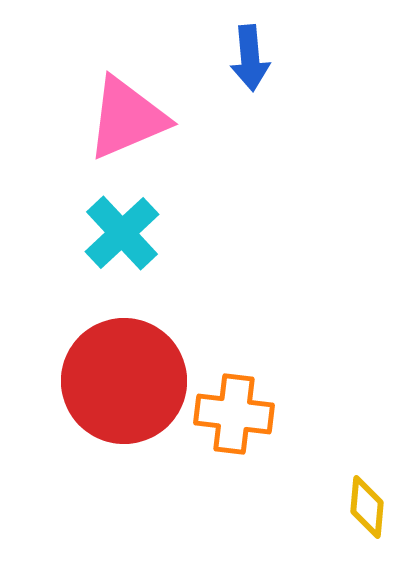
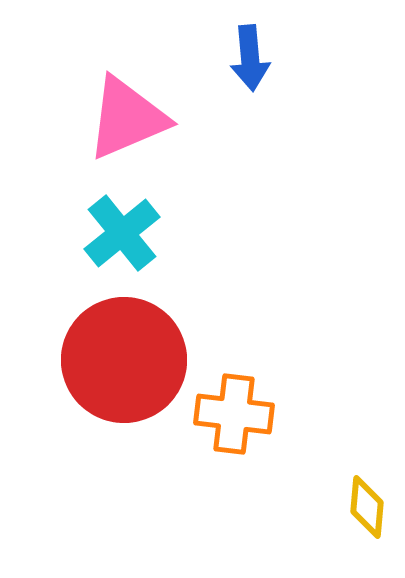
cyan cross: rotated 4 degrees clockwise
red circle: moved 21 px up
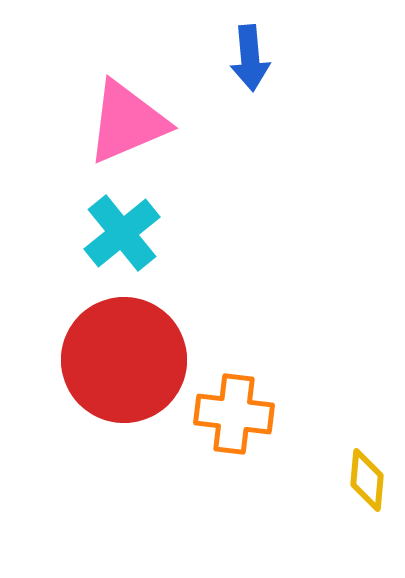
pink triangle: moved 4 px down
yellow diamond: moved 27 px up
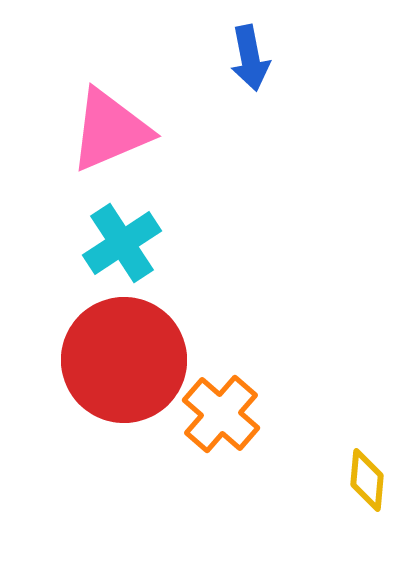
blue arrow: rotated 6 degrees counterclockwise
pink triangle: moved 17 px left, 8 px down
cyan cross: moved 10 px down; rotated 6 degrees clockwise
orange cross: moved 13 px left; rotated 34 degrees clockwise
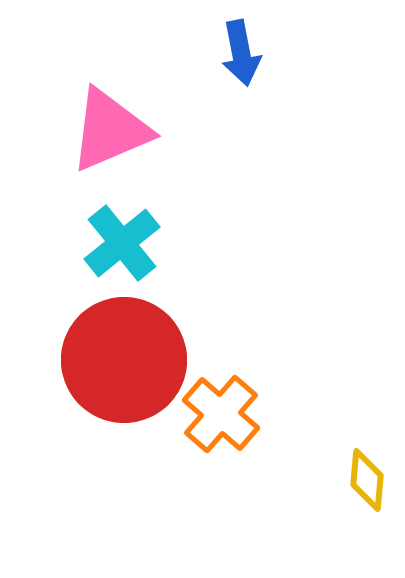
blue arrow: moved 9 px left, 5 px up
cyan cross: rotated 6 degrees counterclockwise
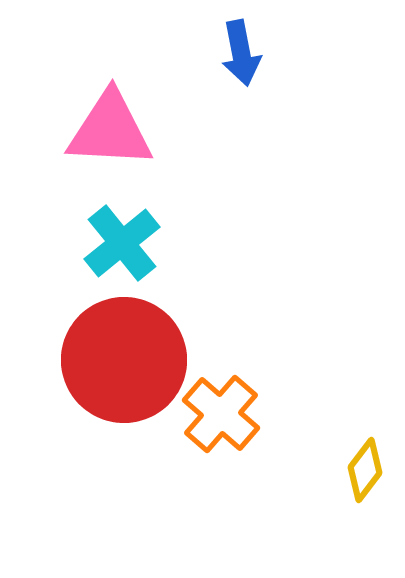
pink triangle: rotated 26 degrees clockwise
yellow diamond: moved 2 px left, 10 px up; rotated 32 degrees clockwise
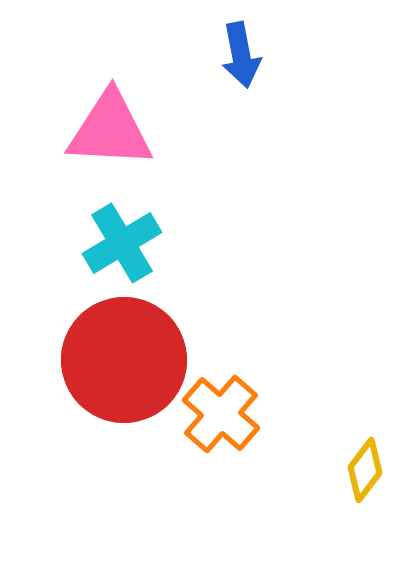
blue arrow: moved 2 px down
cyan cross: rotated 8 degrees clockwise
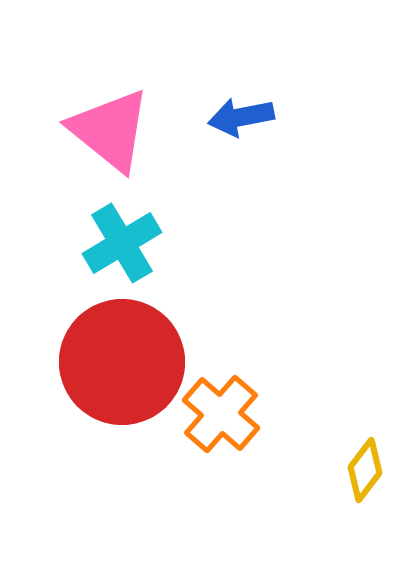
blue arrow: moved 62 px down; rotated 90 degrees clockwise
pink triangle: rotated 36 degrees clockwise
red circle: moved 2 px left, 2 px down
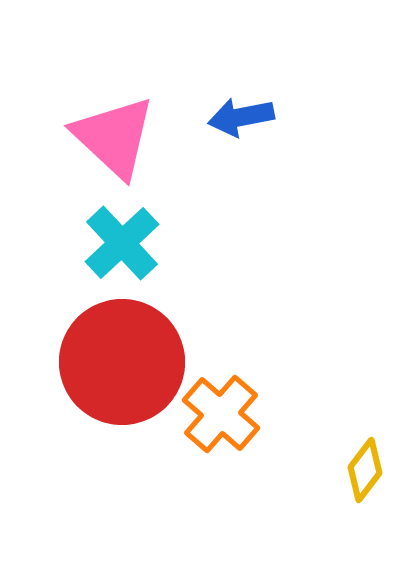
pink triangle: moved 4 px right, 7 px down; rotated 4 degrees clockwise
cyan cross: rotated 12 degrees counterclockwise
